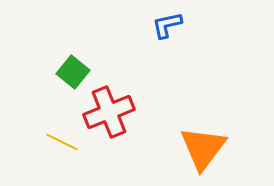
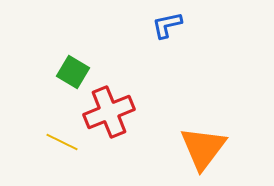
green square: rotated 8 degrees counterclockwise
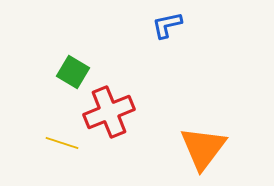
yellow line: moved 1 px down; rotated 8 degrees counterclockwise
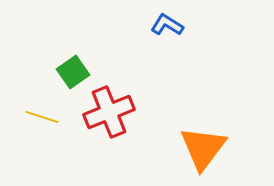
blue L-shape: rotated 44 degrees clockwise
green square: rotated 24 degrees clockwise
yellow line: moved 20 px left, 26 px up
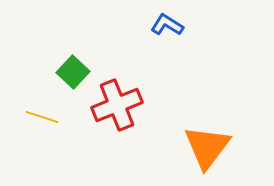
green square: rotated 12 degrees counterclockwise
red cross: moved 8 px right, 7 px up
orange triangle: moved 4 px right, 1 px up
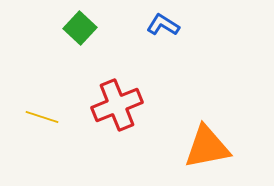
blue L-shape: moved 4 px left
green square: moved 7 px right, 44 px up
orange triangle: rotated 42 degrees clockwise
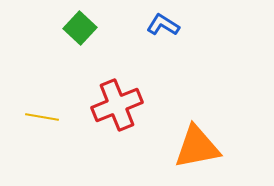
yellow line: rotated 8 degrees counterclockwise
orange triangle: moved 10 px left
